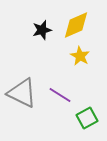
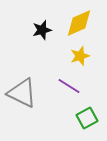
yellow diamond: moved 3 px right, 2 px up
yellow star: rotated 24 degrees clockwise
purple line: moved 9 px right, 9 px up
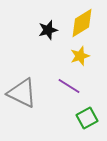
yellow diamond: moved 3 px right; rotated 8 degrees counterclockwise
black star: moved 6 px right
